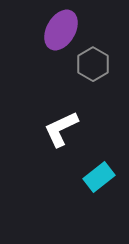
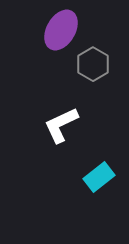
white L-shape: moved 4 px up
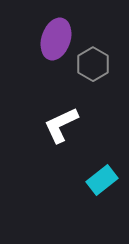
purple ellipse: moved 5 px left, 9 px down; rotated 12 degrees counterclockwise
cyan rectangle: moved 3 px right, 3 px down
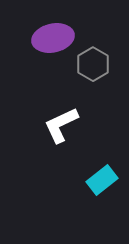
purple ellipse: moved 3 px left, 1 px up; rotated 60 degrees clockwise
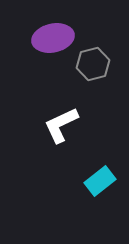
gray hexagon: rotated 16 degrees clockwise
cyan rectangle: moved 2 px left, 1 px down
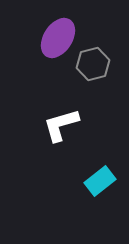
purple ellipse: moved 5 px right; rotated 45 degrees counterclockwise
white L-shape: rotated 9 degrees clockwise
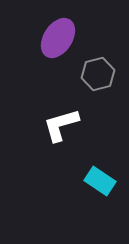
gray hexagon: moved 5 px right, 10 px down
cyan rectangle: rotated 72 degrees clockwise
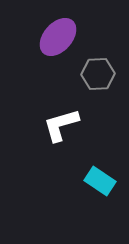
purple ellipse: moved 1 px up; rotated 9 degrees clockwise
gray hexagon: rotated 12 degrees clockwise
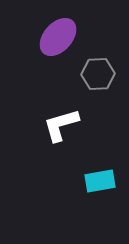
cyan rectangle: rotated 44 degrees counterclockwise
